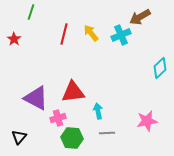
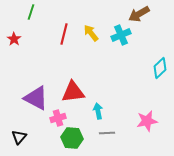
brown arrow: moved 1 px left, 3 px up
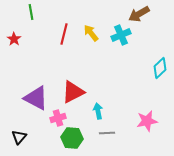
green line: rotated 28 degrees counterclockwise
red triangle: rotated 20 degrees counterclockwise
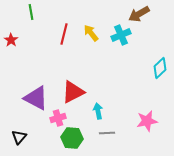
red star: moved 3 px left, 1 px down
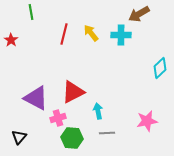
cyan cross: rotated 24 degrees clockwise
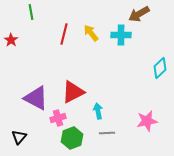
green hexagon: rotated 25 degrees counterclockwise
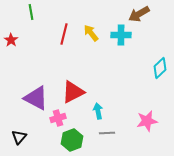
green hexagon: moved 2 px down
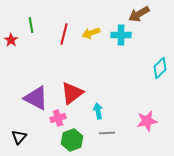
green line: moved 13 px down
yellow arrow: rotated 72 degrees counterclockwise
red triangle: moved 1 px left, 1 px down; rotated 10 degrees counterclockwise
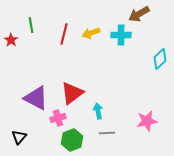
cyan diamond: moved 9 px up
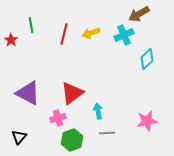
cyan cross: moved 3 px right; rotated 24 degrees counterclockwise
cyan diamond: moved 13 px left
purple triangle: moved 8 px left, 5 px up
